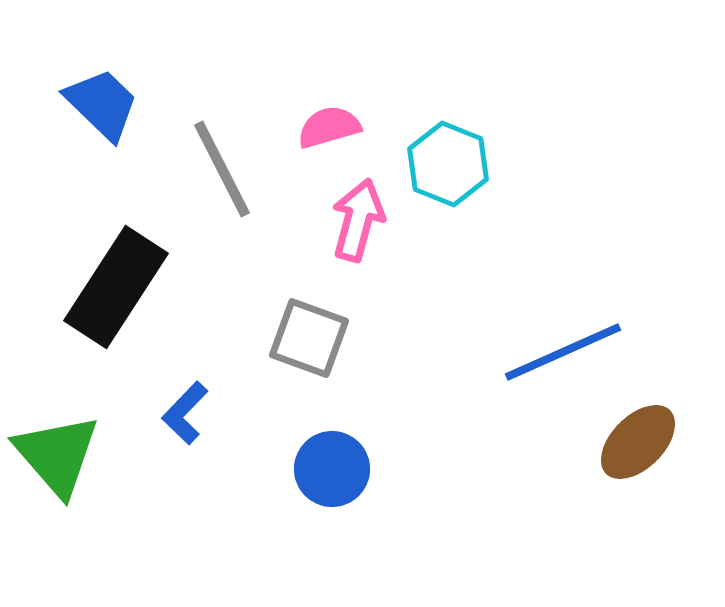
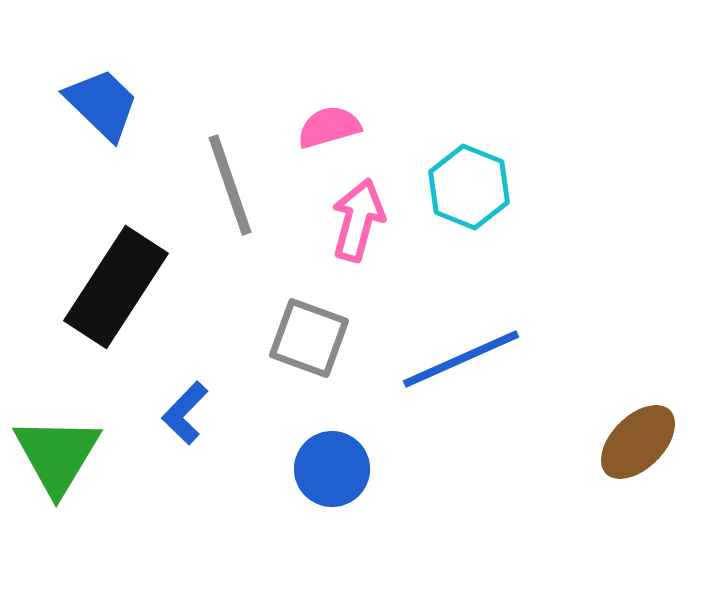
cyan hexagon: moved 21 px right, 23 px down
gray line: moved 8 px right, 16 px down; rotated 8 degrees clockwise
blue line: moved 102 px left, 7 px down
green triangle: rotated 12 degrees clockwise
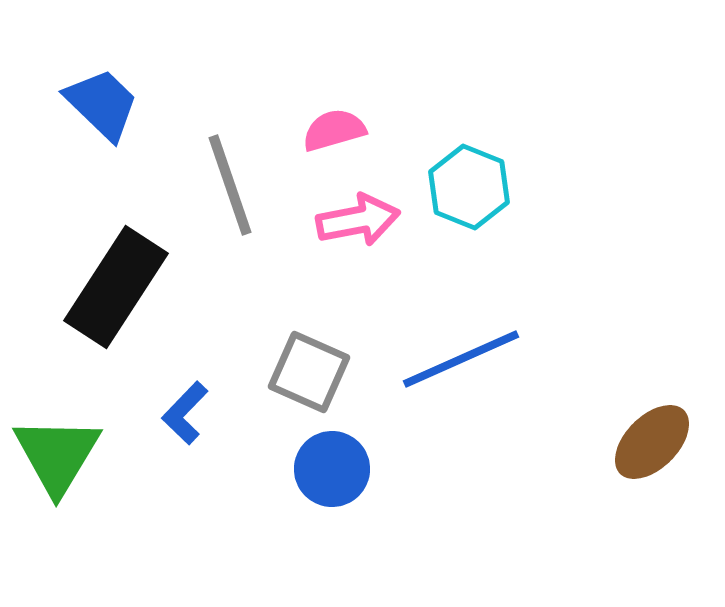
pink semicircle: moved 5 px right, 3 px down
pink arrow: rotated 64 degrees clockwise
gray square: moved 34 px down; rotated 4 degrees clockwise
brown ellipse: moved 14 px right
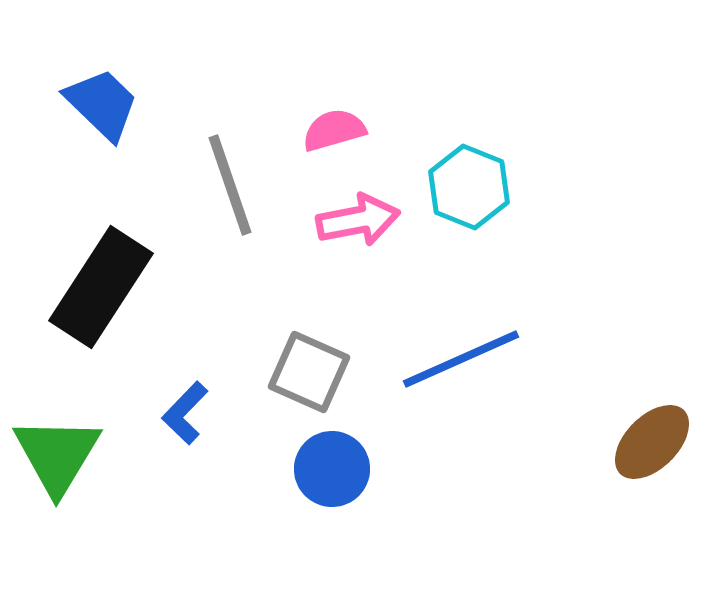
black rectangle: moved 15 px left
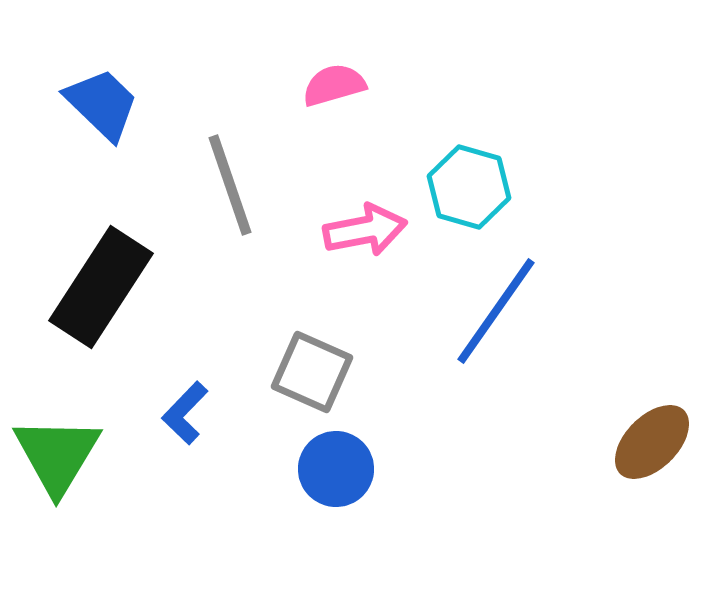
pink semicircle: moved 45 px up
cyan hexagon: rotated 6 degrees counterclockwise
pink arrow: moved 7 px right, 10 px down
blue line: moved 35 px right, 48 px up; rotated 31 degrees counterclockwise
gray square: moved 3 px right
blue circle: moved 4 px right
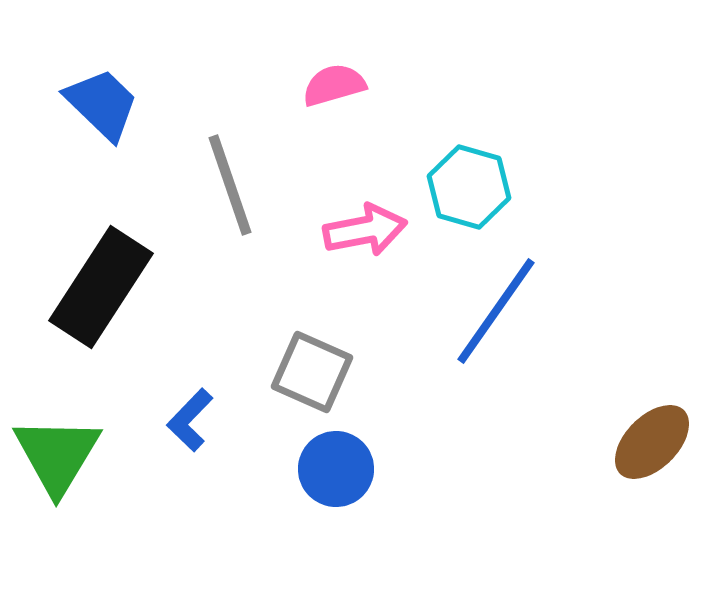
blue L-shape: moved 5 px right, 7 px down
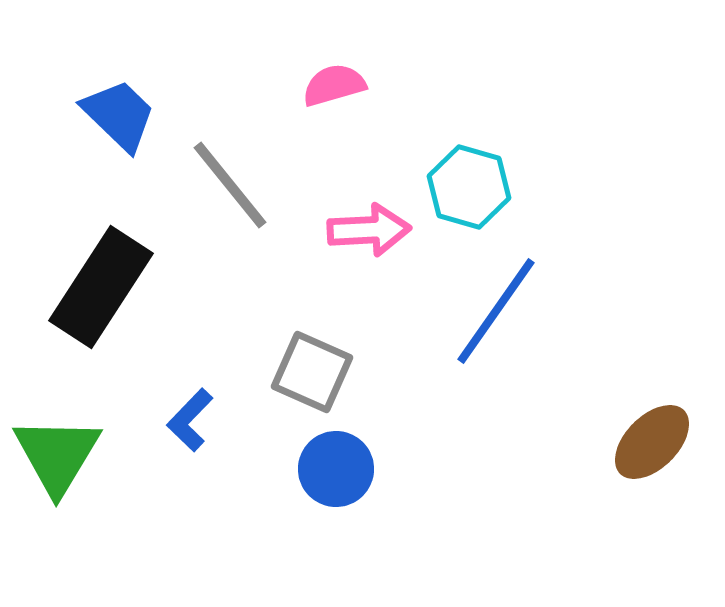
blue trapezoid: moved 17 px right, 11 px down
gray line: rotated 20 degrees counterclockwise
pink arrow: moved 4 px right; rotated 8 degrees clockwise
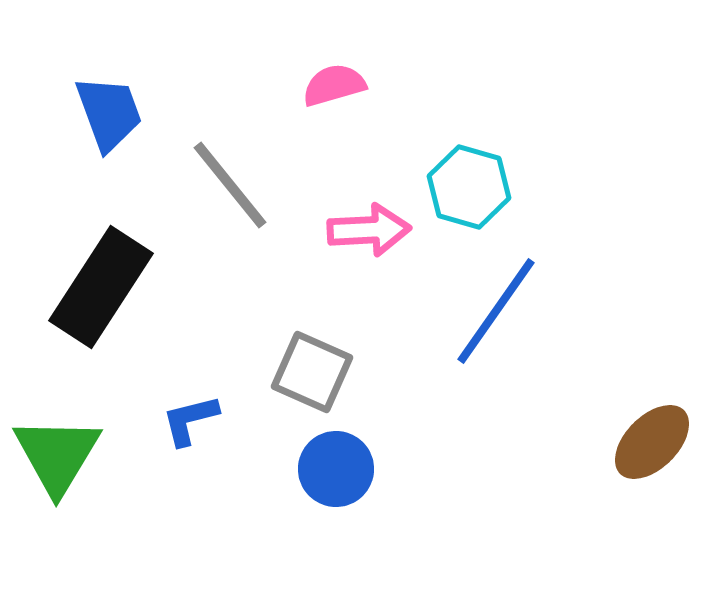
blue trapezoid: moved 10 px left, 2 px up; rotated 26 degrees clockwise
blue L-shape: rotated 32 degrees clockwise
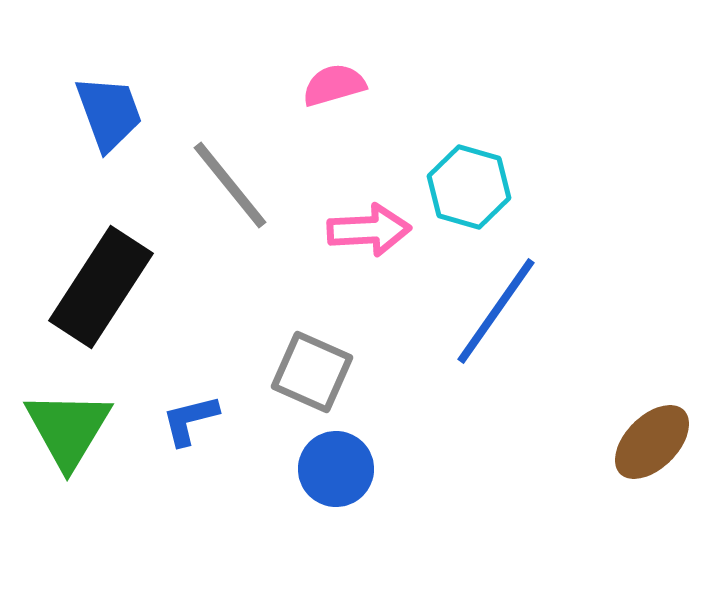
green triangle: moved 11 px right, 26 px up
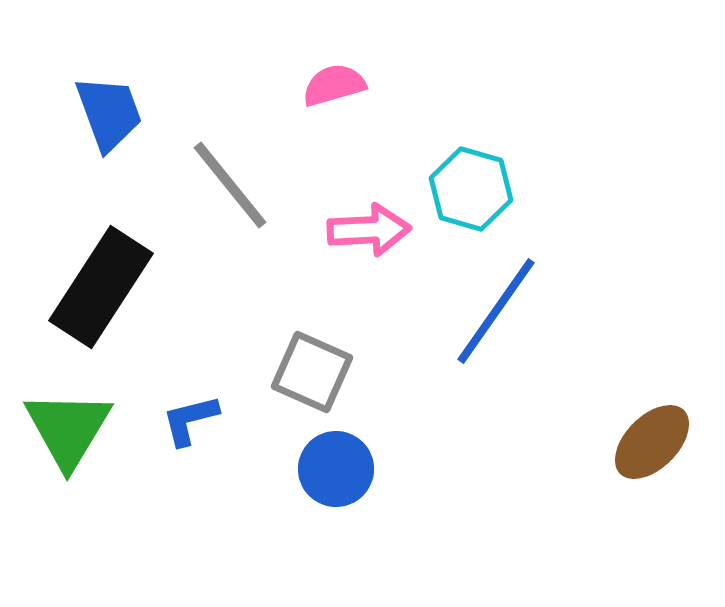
cyan hexagon: moved 2 px right, 2 px down
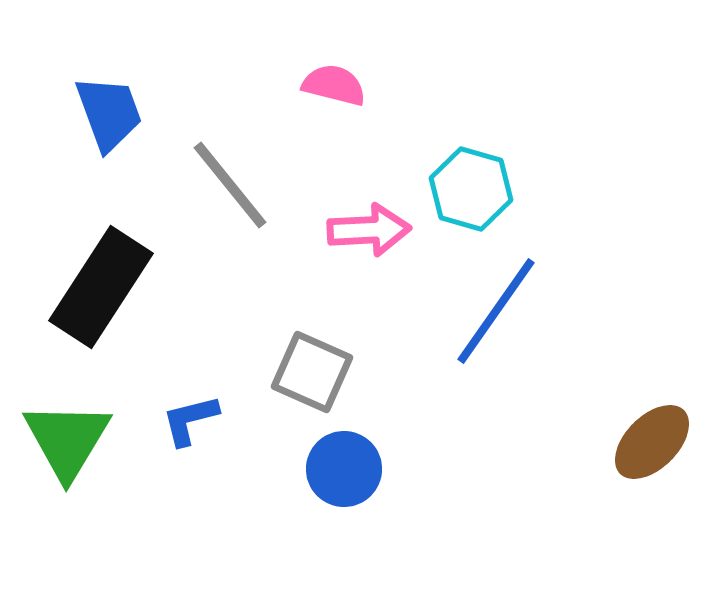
pink semicircle: rotated 30 degrees clockwise
green triangle: moved 1 px left, 11 px down
blue circle: moved 8 px right
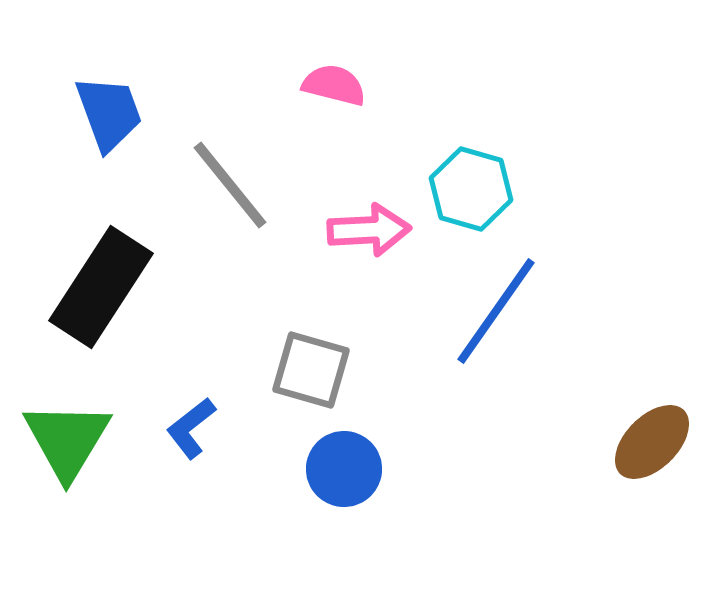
gray square: moved 1 px left, 2 px up; rotated 8 degrees counterclockwise
blue L-shape: moved 1 px right, 8 px down; rotated 24 degrees counterclockwise
